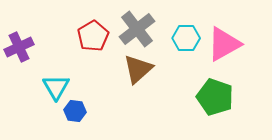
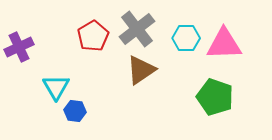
pink triangle: rotated 27 degrees clockwise
brown triangle: moved 3 px right, 1 px down; rotated 8 degrees clockwise
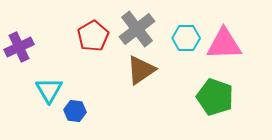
cyan triangle: moved 7 px left, 3 px down
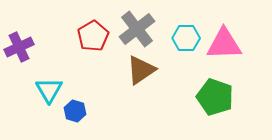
blue hexagon: rotated 10 degrees clockwise
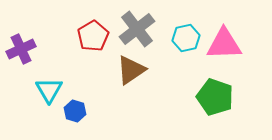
cyan hexagon: rotated 12 degrees counterclockwise
purple cross: moved 2 px right, 2 px down
brown triangle: moved 10 px left
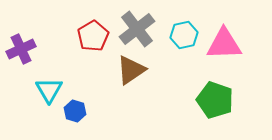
cyan hexagon: moved 2 px left, 3 px up
green pentagon: moved 3 px down
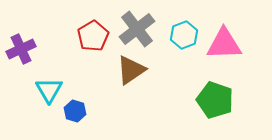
cyan hexagon: rotated 8 degrees counterclockwise
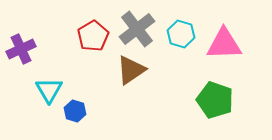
cyan hexagon: moved 3 px left, 1 px up; rotated 24 degrees counterclockwise
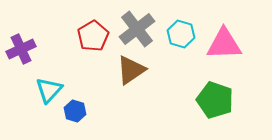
cyan triangle: rotated 12 degrees clockwise
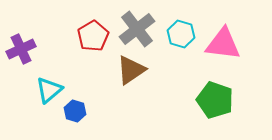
pink triangle: moved 1 px left; rotated 9 degrees clockwise
cyan triangle: rotated 8 degrees clockwise
